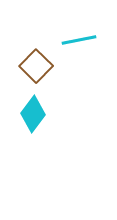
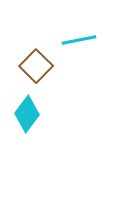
cyan diamond: moved 6 px left
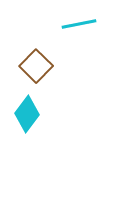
cyan line: moved 16 px up
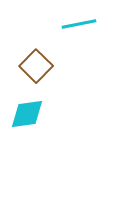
cyan diamond: rotated 45 degrees clockwise
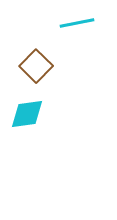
cyan line: moved 2 px left, 1 px up
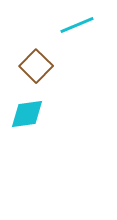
cyan line: moved 2 px down; rotated 12 degrees counterclockwise
